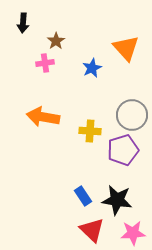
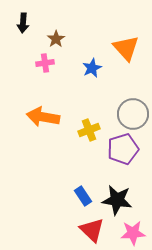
brown star: moved 2 px up
gray circle: moved 1 px right, 1 px up
yellow cross: moved 1 px left, 1 px up; rotated 25 degrees counterclockwise
purple pentagon: moved 1 px up
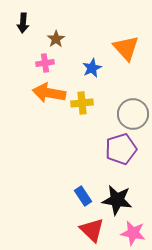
orange arrow: moved 6 px right, 24 px up
yellow cross: moved 7 px left, 27 px up; rotated 15 degrees clockwise
purple pentagon: moved 2 px left
pink star: rotated 15 degrees clockwise
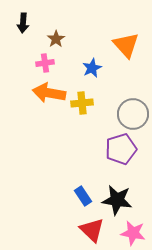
orange triangle: moved 3 px up
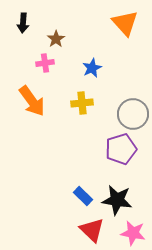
orange triangle: moved 1 px left, 22 px up
orange arrow: moved 17 px left, 8 px down; rotated 136 degrees counterclockwise
blue rectangle: rotated 12 degrees counterclockwise
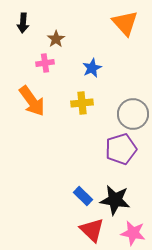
black star: moved 2 px left
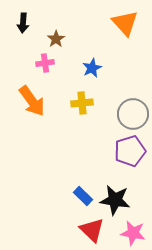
purple pentagon: moved 9 px right, 2 px down
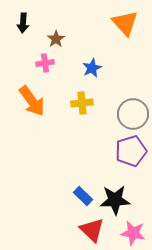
purple pentagon: moved 1 px right
black star: rotated 12 degrees counterclockwise
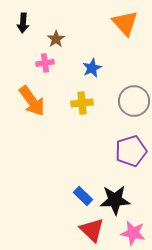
gray circle: moved 1 px right, 13 px up
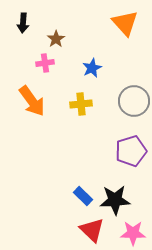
yellow cross: moved 1 px left, 1 px down
pink star: rotated 10 degrees counterclockwise
